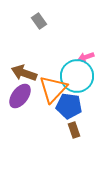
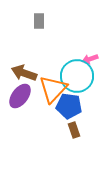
gray rectangle: rotated 35 degrees clockwise
pink arrow: moved 4 px right, 2 px down
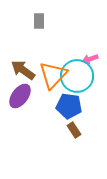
brown arrow: moved 1 px left, 3 px up; rotated 15 degrees clockwise
orange triangle: moved 14 px up
brown rectangle: rotated 14 degrees counterclockwise
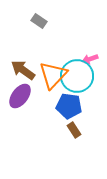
gray rectangle: rotated 56 degrees counterclockwise
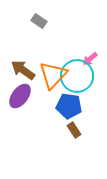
pink arrow: rotated 21 degrees counterclockwise
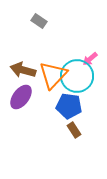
brown arrow: rotated 20 degrees counterclockwise
purple ellipse: moved 1 px right, 1 px down
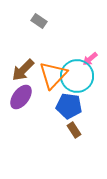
brown arrow: rotated 60 degrees counterclockwise
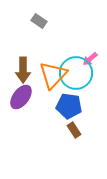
brown arrow: rotated 45 degrees counterclockwise
cyan circle: moved 1 px left, 3 px up
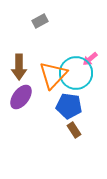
gray rectangle: moved 1 px right; rotated 63 degrees counterclockwise
brown arrow: moved 4 px left, 3 px up
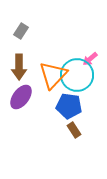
gray rectangle: moved 19 px left, 10 px down; rotated 28 degrees counterclockwise
cyan circle: moved 1 px right, 2 px down
